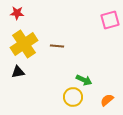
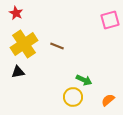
red star: moved 1 px left; rotated 24 degrees clockwise
brown line: rotated 16 degrees clockwise
orange semicircle: moved 1 px right
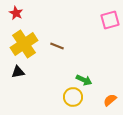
orange semicircle: moved 2 px right
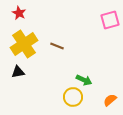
red star: moved 3 px right
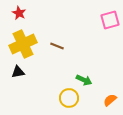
yellow cross: moved 1 px left; rotated 8 degrees clockwise
yellow circle: moved 4 px left, 1 px down
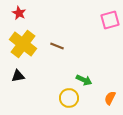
yellow cross: rotated 28 degrees counterclockwise
black triangle: moved 4 px down
orange semicircle: moved 2 px up; rotated 24 degrees counterclockwise
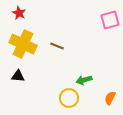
yellow cross: rotated 12 degrees counterclockwise
black triangle: rotated 16 degrees clockwise
green arrow: rotated 140 degrees clockwise
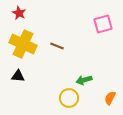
pink square: moved 7 px left, 4 px down
